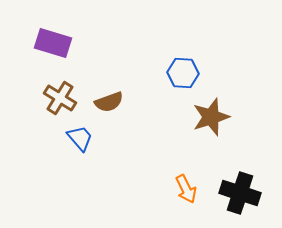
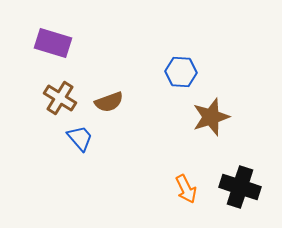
blue hexagon: moved 2 px left, 1 px up
black cross: moved 6 px up
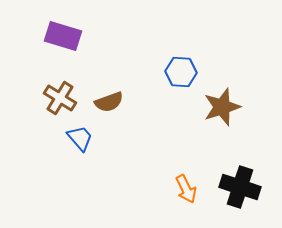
purple rectangle: moved 10 px right, 7 px up
brown star: moved 11 px right, 10 px up
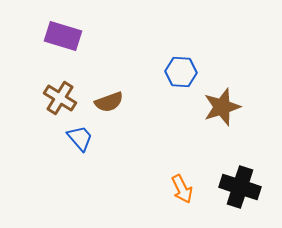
orange arrow: moved 4 px left
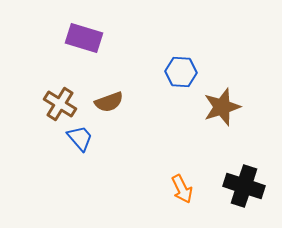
purple rectangle: moved 21 px right, 2 px down
brown cross: moved 6 px down
black cross: moved 4 px right, 1 px up
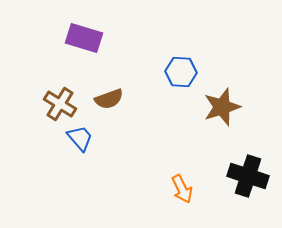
brown semicircle: moved 3 px up
black cross: moved 4 px right, 10 px up
